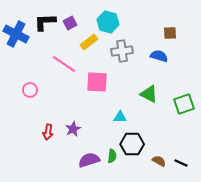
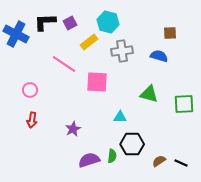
green triangle: rotated 12 degrees counterclockwise
green square: rotated 15 degrees clockwise
red arrow: moved 16 px left, 12 px up
brown semicircle: rotated 64 degrees counterclockwise
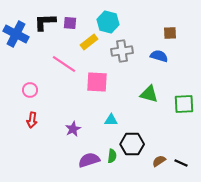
purple square: rotated 32 degrees clockwise
cyan triangle: moved 9 px left, 3 px down
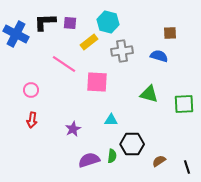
pink circle: moved 1 px right
black line: moved 6 px right, 4 px down; rotated 48 degrees clockwise
